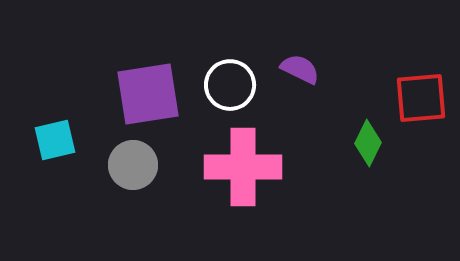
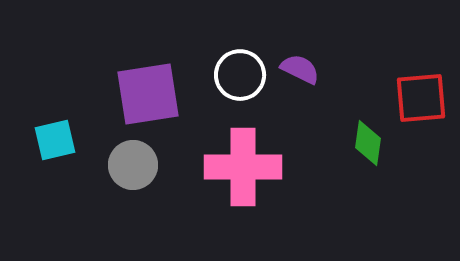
white circle: moved 10 px right, 10 px up
green diamond: rotated 18 degrees counterclockwise
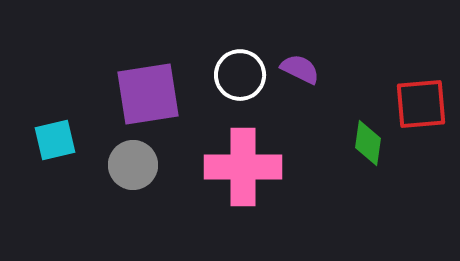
red square: moved 6 px down
